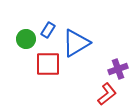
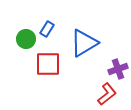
blue rectangle: moved 1 px left, 1 px up
blue triangle: moved 8 px right
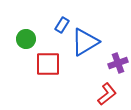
blue rectangle: moved 15 px right, 4 px up
blue triangle: moved 1 px right, 1 px up
purple cross: moved 6 px up
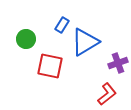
red square: moved 2 px right, 2 px down; rotated 12 degrees clockwise
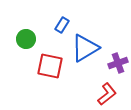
blue triangle: moved 6 px down
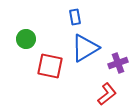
blue rectangle: moved 13 px right, 8 px up; rotated 42 degrees counterclockwise
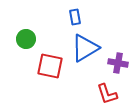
purple cross: rotated 30 degrees clockwise
red L-shape: rotated 110 degrees clockwise
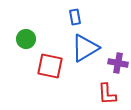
red L-shape: rotated 15 degrees clockwise
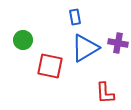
green circle: moved 3 px left, 1 px down
purple cross: moved 20 px up
red L-shape: moved 2 px left, 1 px up
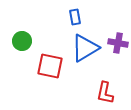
green circle: moved 1 px left, 1 px down
red L-shape: rotated 15 degrees clockwise
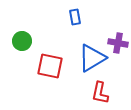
blue triangle: moved 7 px right, 10 px down
red L-shape: moved 5 px left
